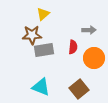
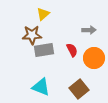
red semicircle: moved 1 px left, 3 px down; rotated 32 degrees counterclockwise
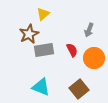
gray arrow: rotated 112 degrees clockwise
brown star: moved 3 px left, 1 px up; rotated 24 degrees counterclockwise
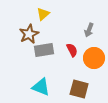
brown square: rotated 36 degrees counterclockwise
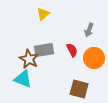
brown star: moved 25 px down; rotated 18 degrees counterclockwise
cyan triangle: moved 18 px left, 8 px up
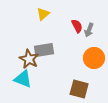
red semicircle: moved 5 px right, 24 px up
